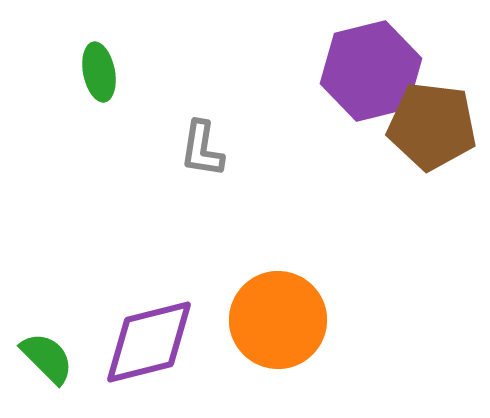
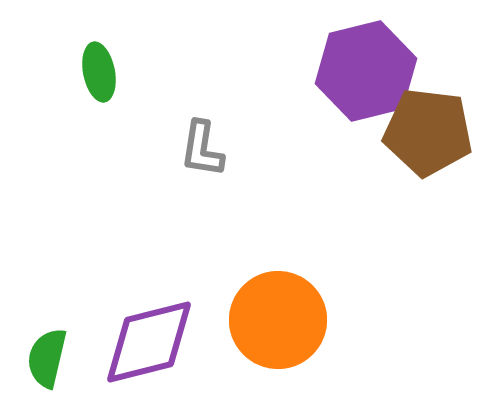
purple hexagon: moved 5 px left
brown pentagon: moved 4 px left, 6 px down
green semicircle: rotated 122 degrees counterclockwise
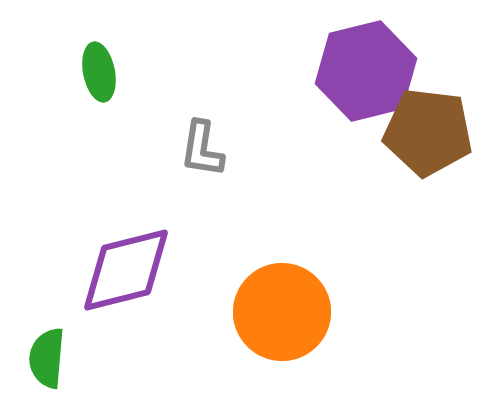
orange circle: moved 4 px right, 8 px up
purple diamond: moved 23 px left, 72 px up
green semicircle: rotated 8 degrees counterclockwise
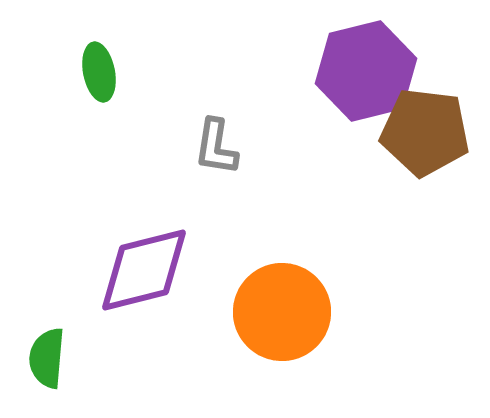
brown pentagon: moved 3 px left
gray L-shape: moved 14 px right, 2 px up
purple diamond: moved 18 px right
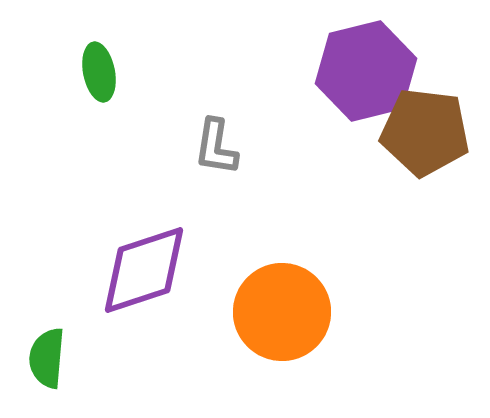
purple diamond: rotated 4 degrees counterclockwise
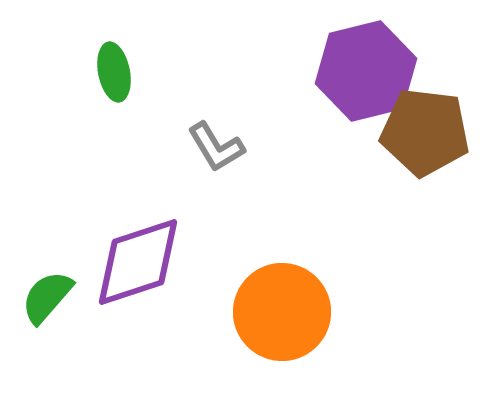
green ellipse: moved 15 px right
gray L-shape: rotated 40 degrees counterclockwise
purple diamond: moved 6 px left, 8 px up
green semicircle: moved 61 px up; rotated 36 degrees clockwise
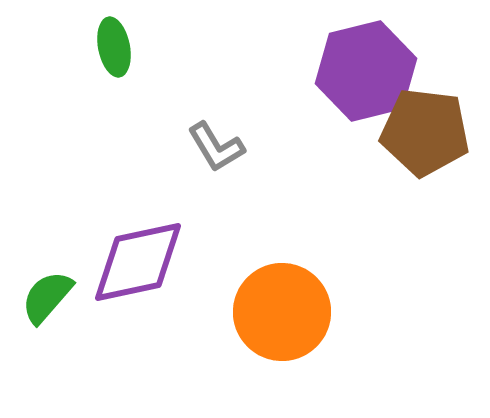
green ellipse: moved 25 px up
purple diamond: rotated 6 degrees clockwise
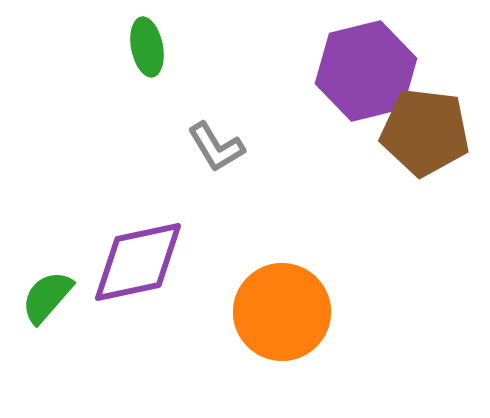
green ellipse: moved 33 px right
